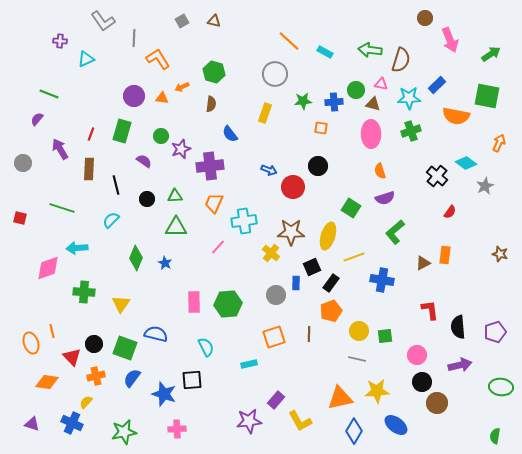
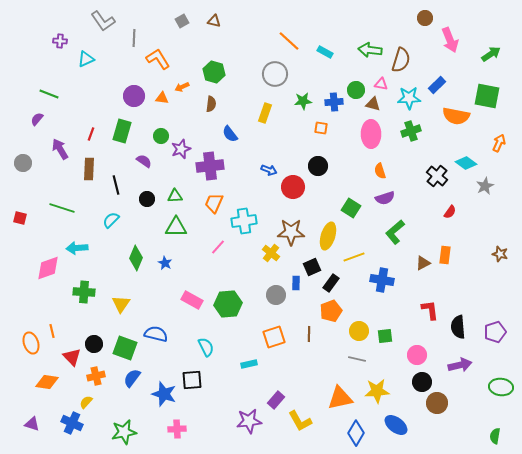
pink rectangle at (194, 302): moved 2 px left, 2 px up; rotated 60 degrees counterclockwise
blue diamond at (354, 431): moved 2 px right, 2 px down
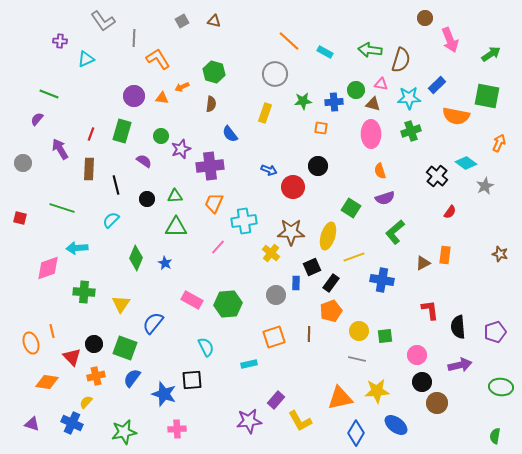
blue semicircle at (156, 334): moved 3 px left, 11 px up; rotated 65 degrees counterclockwise
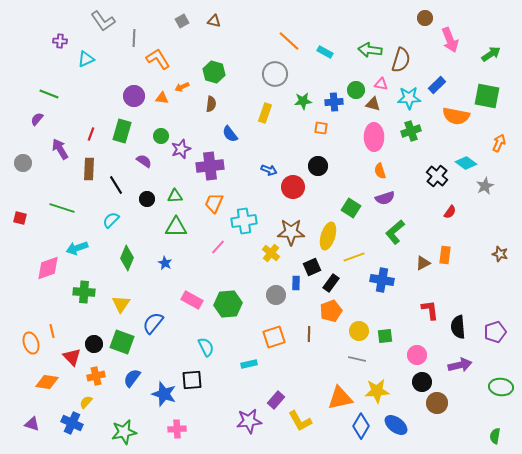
pink ellipse at (371, 134): moved 3 px right, 3 px down
black line at (116, 185): rotated 18 degrees counterclockwise
cyan arrow at (77, 248): rotated 15 degrees counterclockwise
green diamond at (136, 258): moved 9 px left
green square at (125, 348): moved 3 px left, 6 px up
blue diamond at (356, 433): moved 5 px right, 7 px up
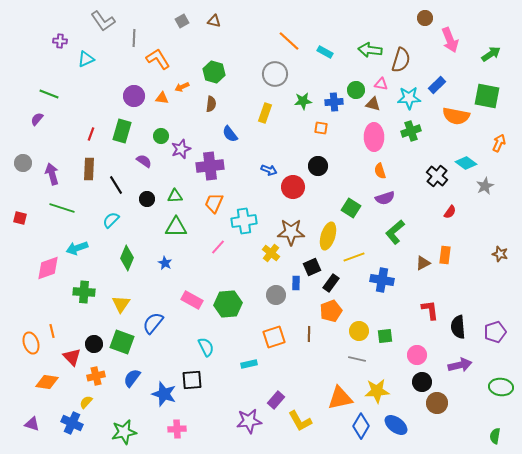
purple arrow at (60, 149): moved 8 px left, 25 px down; rotated 15 degrees clockwise
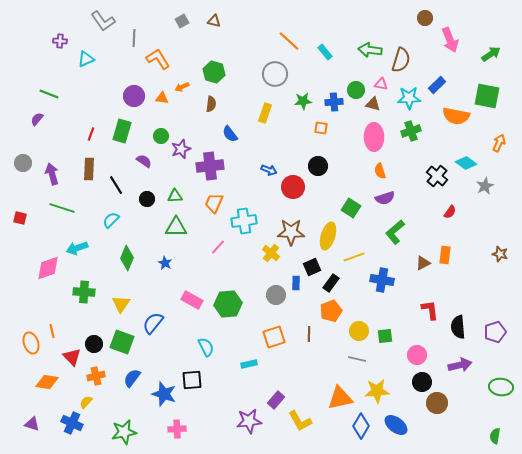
cyan rectangle at (325, 52): rotated 21 degrees clockwise
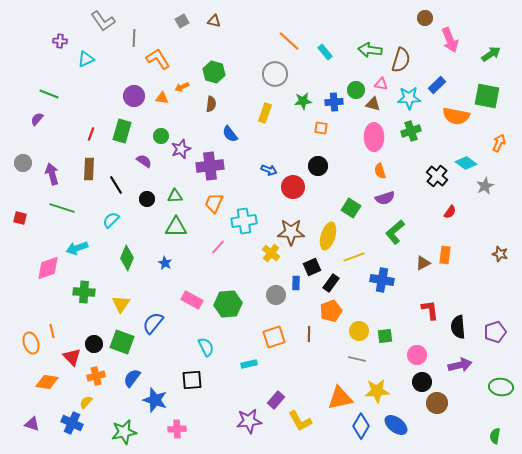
blue star at (164, 394): moved 9 px left, 6 px down
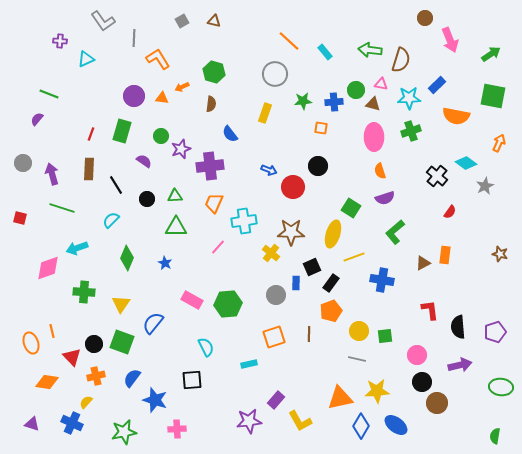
green square at (487, 96): moved 6 px right
yellow ellipse at (328, 236): moved 5 px right, 2 px up
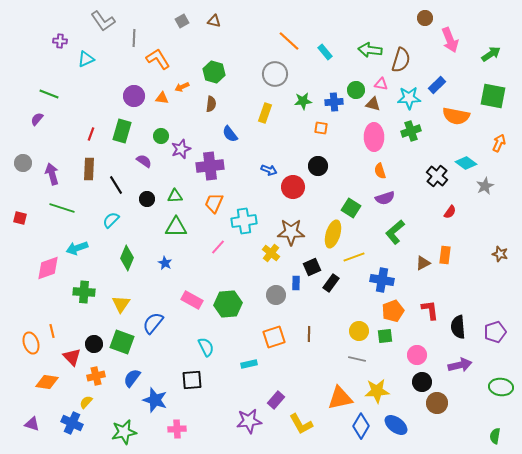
orange pentagon at (331, 311): moved 62 px right
yellow L-shape at (300, 421): moved 1 px right, 3 px down
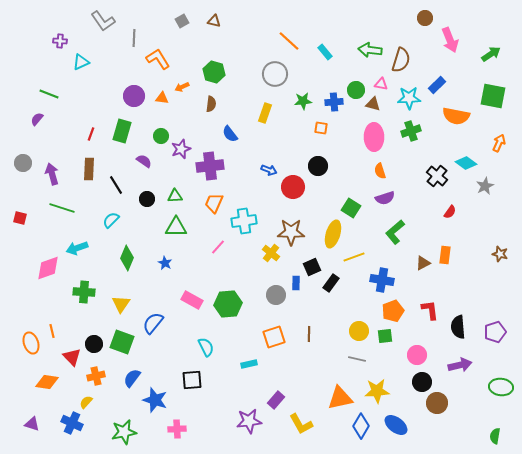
cyan triangle at (86, 59): moved 5 px left, 3 px down
